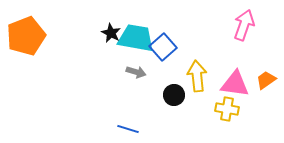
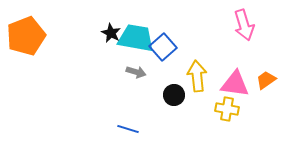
pink arrow: rotated 144 degrees clockwise
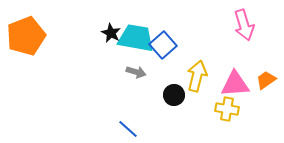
blue square: moved 2 px up
yellow arrow: rotated 20 degrees clockwise
pink triangle: rotated 12 degrees counterclockwise
blue line: rotated 25 degrees clockwise
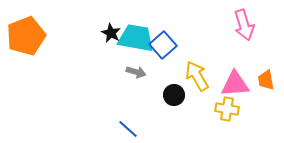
yellow arrow: rotated 44 degrees counterclockwise
orange trapezoid: rotated 65 degrees counterclockwise
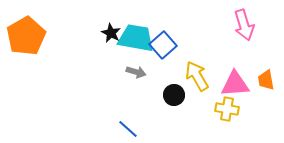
orange pentagon: rotated 9 degrees counterclockwise
